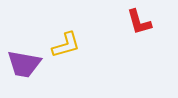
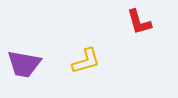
yellow L-shape: moved 20 px right, 16 px down
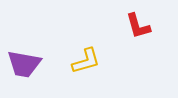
red L-shape: moved 1 px left, 4 px down
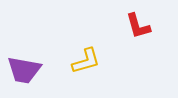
purple trapezoid: moved 6 px down
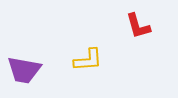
yellow L-shape: moved 2 px right, 1 px up; rotated 12 degrees clockwise
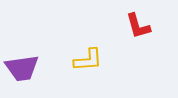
purple trapezoid: moved 2 px left, 2 px up; rotated 18 degrees counterclockwise
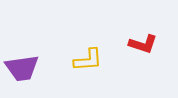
red L-shape: moved 5 px right, 18 px down; rotated 56 degrees counterclockwise
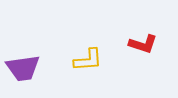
purple trapezoid: moved 1 px right
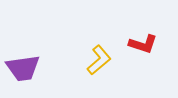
yellow L-shape: moved 11 px right; rotated 36 degrees counterclockwise
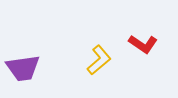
red L-shape: rotated 16 degrees clockwise
